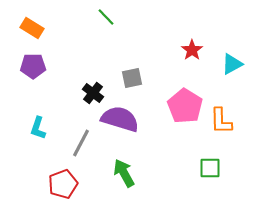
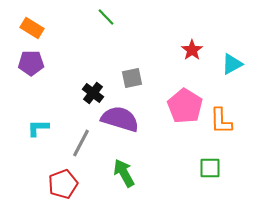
purple pentagon: moved 2 px left, 3 px up
cyan L-shape: rotated 70 degrees clockwise
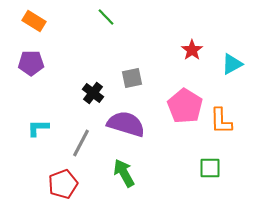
orange rectangle: moved 2 px right, 7 px up
purple semicircle: moved 6 px right, 5 px down
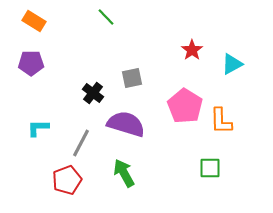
red pentagon: moved 4 px right, 4 px up
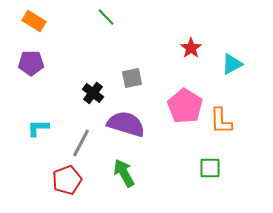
red star: moved 1 px left, 2 px up
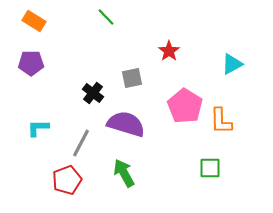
red star: moved 22 px left, 3 px down
